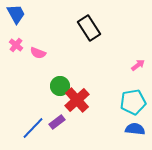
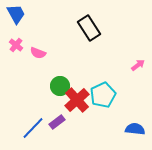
cyan pentagon: moved 30 px left, 7 px up; rotated 15 degrees counterclockwise
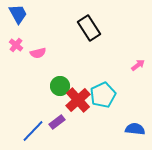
blue trapezoid: moved 2 px right
pink semicircle: rotated 35 degrees counterclockwise
red cross: moved 1 px right
blue line: moved 3 px down
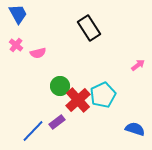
blue semicircle: rotated 12 degrees clockwise
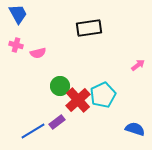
black rectangle: rotated 65 degrees counterclockwise
pink cross: rotated 24 degrees counterclockwise
blue line: rotated 15 degrees clockwise
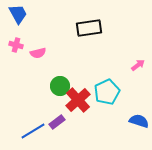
cyan pentagon: moved 4 px right, 3 px up
blue semicircle: moved 4 px right, 8 px up
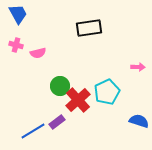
pink arrow: moved 2 px down; rotated 40 degrees clockwise
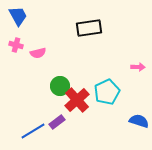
blue trapezoid: moved 2 px down
red cross: moved 1 px left
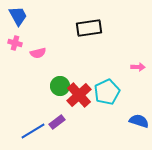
pink cross: moved 1 px left, 2 px up
red cross: moved 2 px right, 5 px up
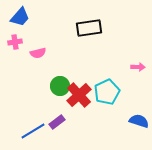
blue trapezoid: moved 2 px right, 1 px down; rotated 70 degrees clockwise
pink cross: moved 1 px up; rotated 24 degrees counterclockwise
